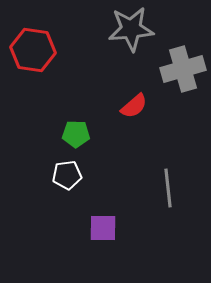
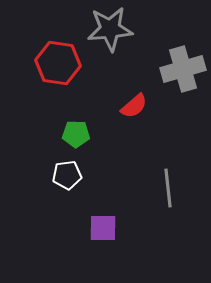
gray star: moved 21 px left
red hexagon: moved 25 px right, 13 px down
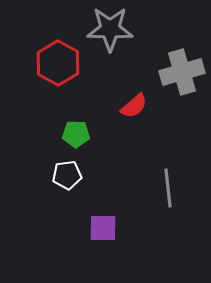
gray star: rotated 6 degrees clockwise
red hexagon: rotated 21 degrees clockwise
gray cross: moved 1 px left, 3 px down
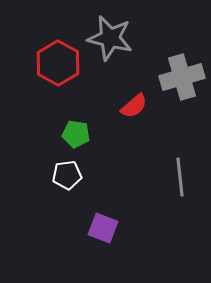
gray star: moved 9 px down; rotated 12 degrees clockwise
gray cross: moved 5 px down
green pentagon: rotated 8 degrees clockwise
gray line: moved 12 px right, 11 px up
purple square: rotated 20 degrees clockwise
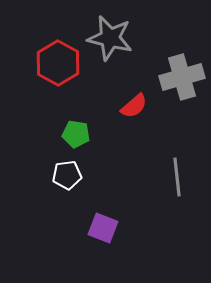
gray line: moved 3 px left
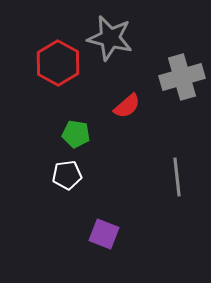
red semicircle: moved 7 px left
purple square: moved 1 px right, 6 px down
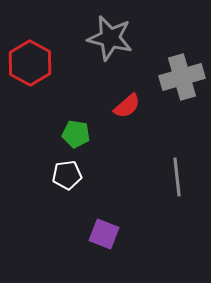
red hexagon: moved 28 px left
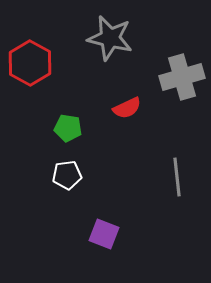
red semicircle: moved 2 px down; rotated 16 degrees clockwise
green pentagon: moved 8 px left, 6 px up
